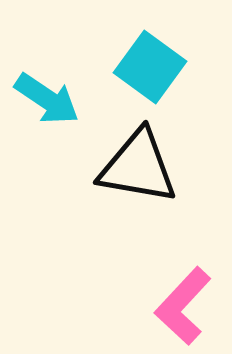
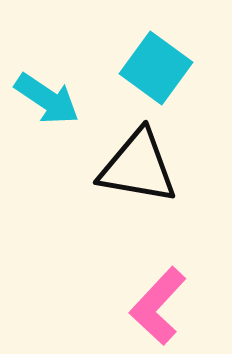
cyan square: moved 6 px right, 1 px down
pink L-shape: moved 25 px left
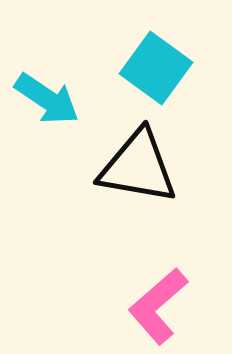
pink L-shape: rotated 6 degrees clockwise
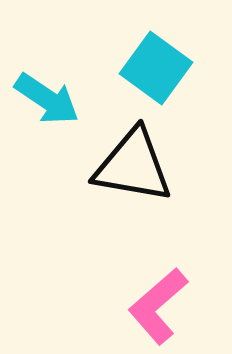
black triangle: moved 5 px left, 1 px up
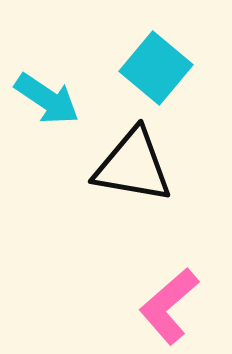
cyan square: rotated 4 degrees clockwise
pink L-shape: moved 11 px right
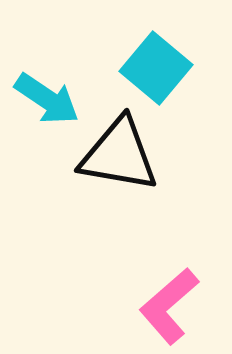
black triangle: moved 14 px left, 11 px up
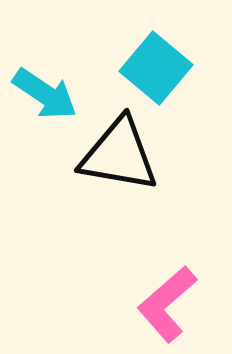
cyan arrow: moved 2 px left, 5 px up
pink L-shape: moved 2 px left, 2 px up
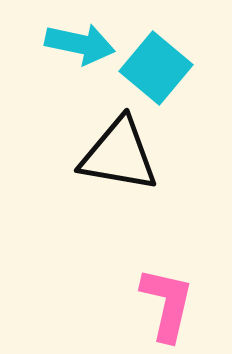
cyan arrow: moved 35 px right, 50 px up; rotated 22 degrees counterclockwise
pink L-shape: rotated 144 degrees clockwise
